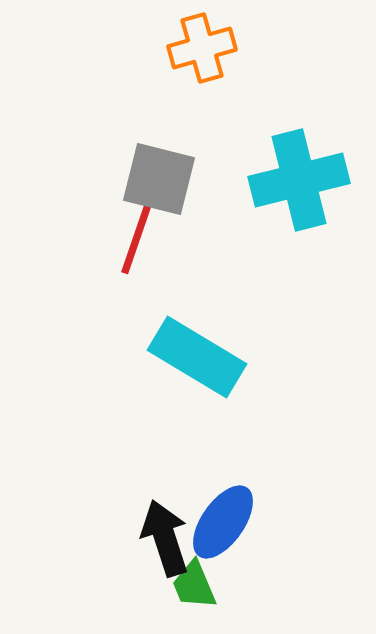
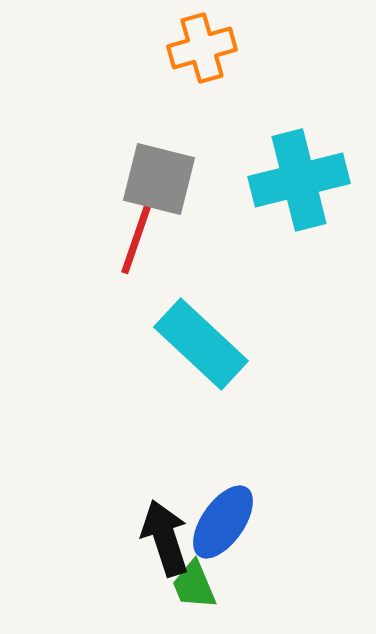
cyan rectangle: moved 4 px right, 13 px up; rotated 12 degrees clockwise
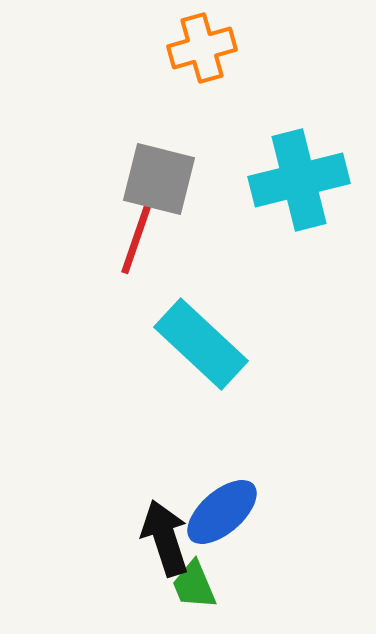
blue ellipse: moved 1 px left, 10 px up; rotated 14 degrees clockwise
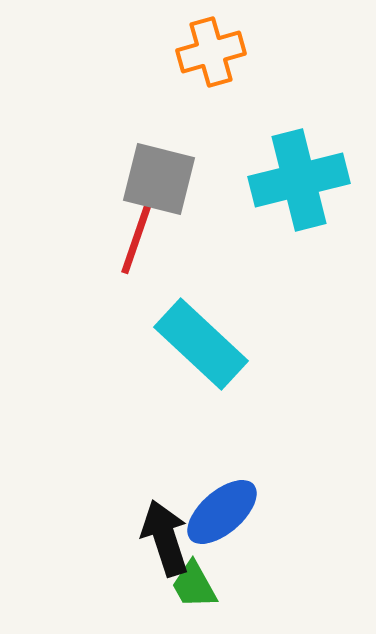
orange cross: moved 9 px right, 4 px down
green trapezoid: rotated 6 degrees counterclockwise
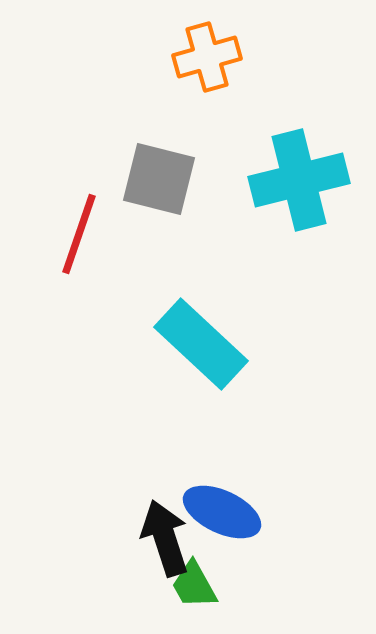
orange cross: moved 4 px left, 5 px down
red line: moved 59 px left
blue ellipse: rotated 66 degrees clockwise
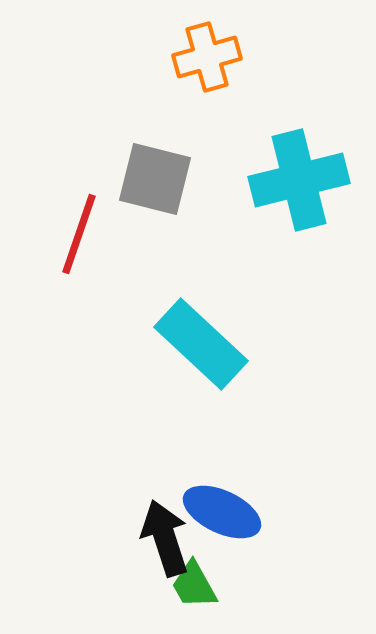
gray square: moved 4 px left
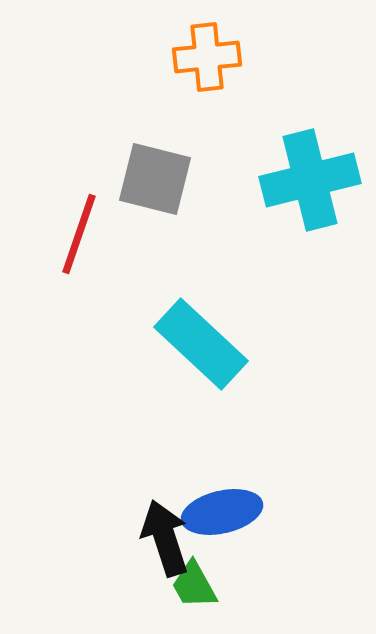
orange cross: rotated 10 degrees clockwise
cyan cross: moved 11 px right
blue ellipse: rotated 38 degrees counterclockwise
